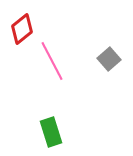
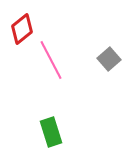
pink line: moved 1 px left, 1 px up
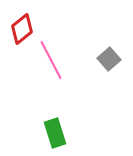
green rectangle: moved 4 px right, 1 px down
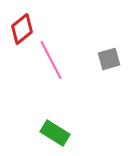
gray square: rotated 25 degrees clockwise
green rectangle: rotated 40 degrees counterclockwise
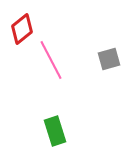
green rectangle: moved 2 px up; rotated 40 degrees clockwise
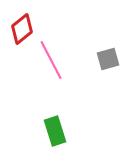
gray square: moved 1 px left
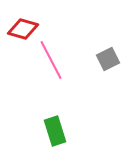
red diamond: moved 1 px right; rotated 56 degrees clockwise
gray square: rotated 10 degrees counterclockwise
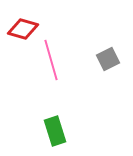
pink line: rotated 12 degrees clockwise
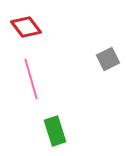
red diamond: moved 3 px right, 2 px up; rotated 36 degrees clockwise
pink line: moved 20 px left, 19 px down
